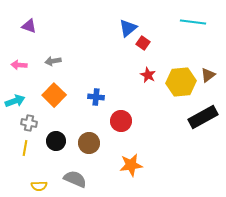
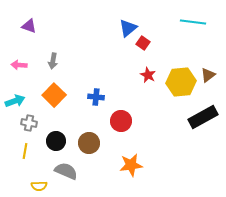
gray arrow: rotated 70 degrees counterclockwise
yellow line: moved 3 px down
gray semicircle: moved 9 px left, 8 px up
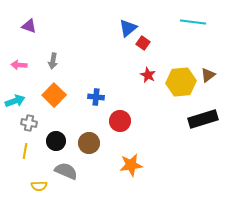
black rectangle: moved 2 px down; rotated 12 degrees clockwise
red circle: moved 1 px left
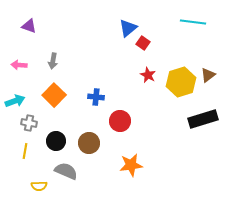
yellow hexagon: rotated 12 degrees counterclockwise
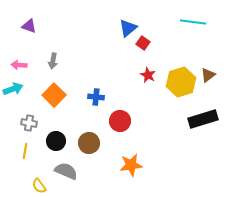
cyan arrow: moved 2 px left, 12 px up
yellow semicircle: rotated 56 degrees clockwise
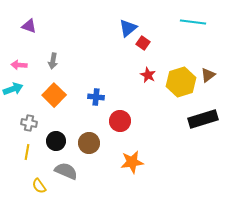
yellow line: moved 2 px right, 1 px down
orange star: moved 1 px right, 3 px up
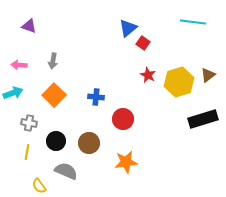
yellow hexagon: moved 2 px left
cyan arrow: moved 4 px down
red circle: moved 3 px right, 2 px up
orange star: moved 6 px left
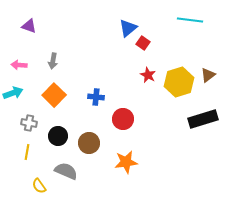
cyan line: moved 3 px left, 2 px up
black circle: moved 2 px right, 5 px up
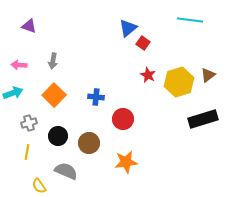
gray cross: rotated 28 degrees counterclockwise
